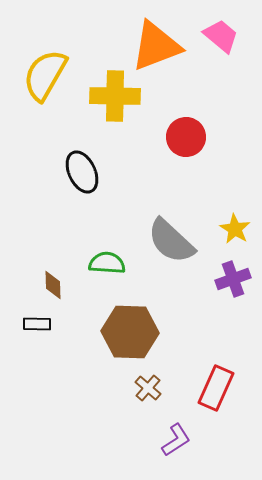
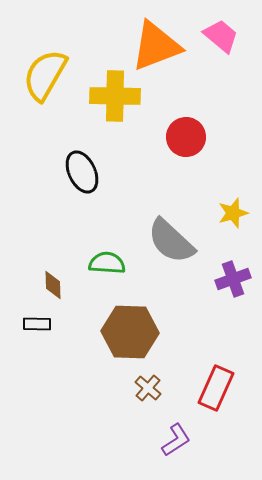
yellow star: moved 2 px left, 16 px up; rotated 24 degrees clockwise
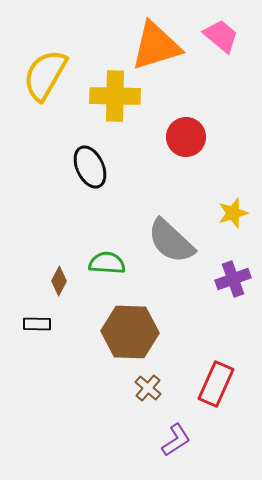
orange triangle: rotated 4 degrees clockwise
black ellipse: moved 8 px right, 5 px up
brown diamond: moved 6 px right, 4 px up; rotated 28 degrees clockwise
red rectangle: moved 4 px up
